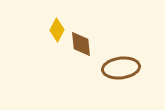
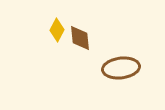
brown diamond: moved 1 px left, 6 px up
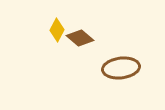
brown diamond: rotated 44 degrees counterclockwise
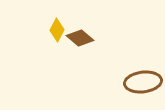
brown ellipse: moved 22 px right, 14 px down
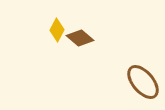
brown ellipse: rotated 57 degrees clockwise
